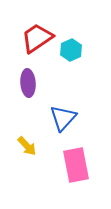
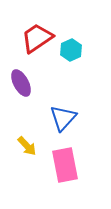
purple ellipse: moved 7 px left; rotated 24 degrees counterclockwise
pink rectangle: moved 11 px left
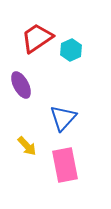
purple ellipse: moved 2 px down
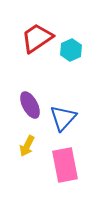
purple ellipse: moved 9 px right, 20 px down
yellow arrow: rotated 70 degrees clockwise
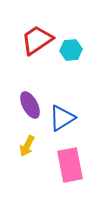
red trapezoid: moved 2 px down
cyan hexagon: rotated 20 degrees clockwise
blue triangle: moved 1 px left; rotated 16 degrees clockwise
pink rectangle: moved 5 px right
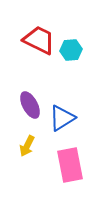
red trapezoid: moved 2 px right; rotated 60 degrees clockwise
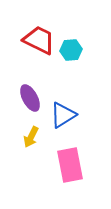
purple ellipse: moved 7 px up
blue triangle: moved 1 px right, 3 px up
yellow arrow: moved 4 px right, 9 px up
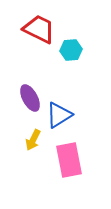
red trapezoid: moved 11 px up
blue triangle: moved 4 px left
yellow arrow: moved 2 px right, 3 px down
pink rectangle: moved 1 px left, 5 px up
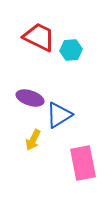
red trapezoid: moved 8 px down
purple ellipse: rotated 44 degrees counterclockwise
pink rectangle: moved 14 px right, 3 px down
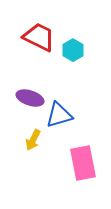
cyan hexagon: moved 2 px right; rotated 25 degrees counterclockwise
blue triangle: rotated 16 degrees clockwise
